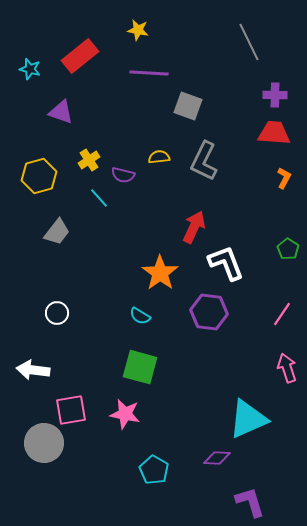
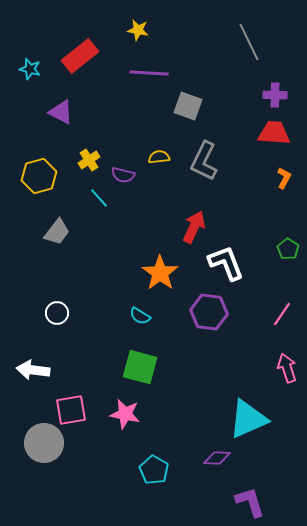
purple triangle: rotated 8 degrees clockwise
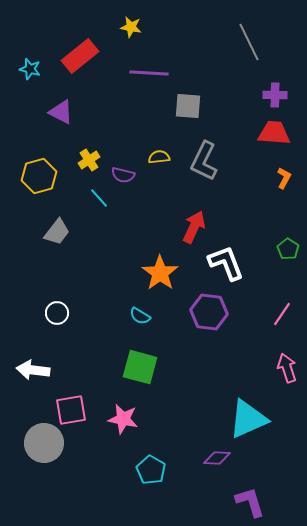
yellow star: moved 7 px left, 3 px up
gray square: rotated 16 degrees counterclockwise
pink star: moved 2 px left, 5 px down
cyan pentagon: moved 3 px left
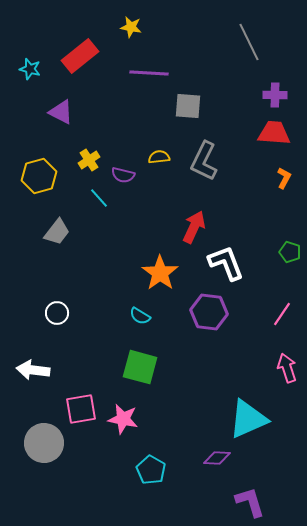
green pentagon: moved 2 px right, 3 px down; rotated 15 degrees counterclockwise
pink square: moved 10 px right, 1 px up
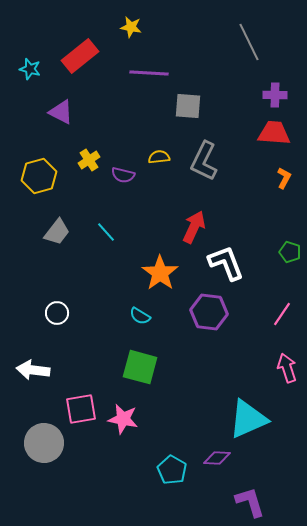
cyan line: moved 7 px right, 34 px down
cyan pentagon: moved 21 px right
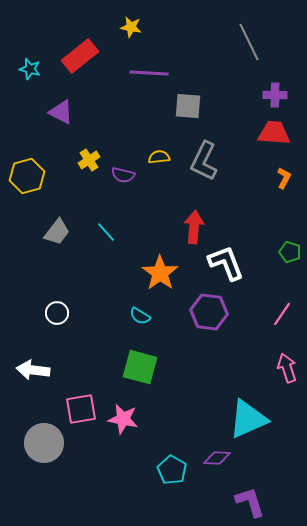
yellow hexagon: moved 12 px left
red arrow: rotated 20 degrees counterclockwise
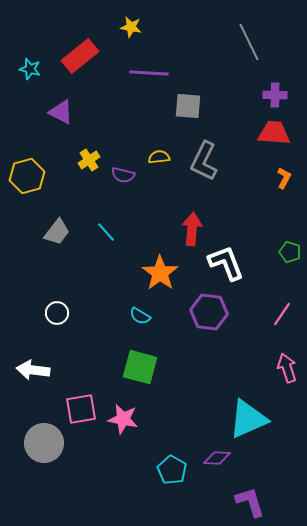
red arrow: moved 2 px left, 2 px down
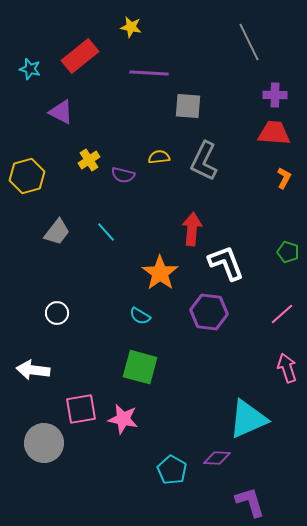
green pentagon: moved 2 px left
pink line: rotated 15 degrees clockwise
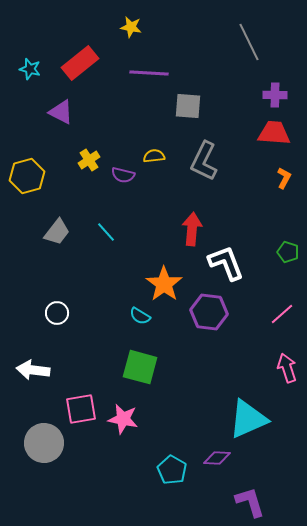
red rectangle: moved 7 px down
yellow semicircle: moved 5 px left, 1 px up
orange star: moved 4 px right, 11 px down
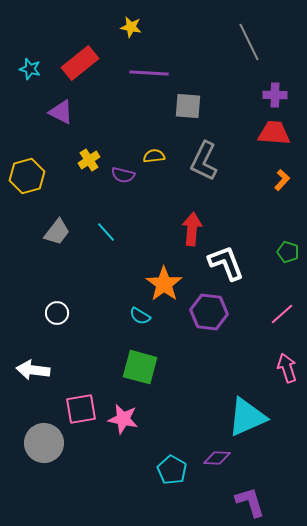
orange L-shape: moved 2 px left, 2 px down; rotated 15 degrees clockwise
cyan triangle: moved 1 px left, 2 px up
